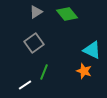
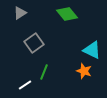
gray triangle: moved 16 px left, 1 px down
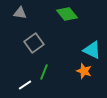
gray triangle: rotated 40 degrees clockwise
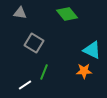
gray square: rotated 24 degrees counterclockwise
orange star: rotated 21 degrees counterclockwise
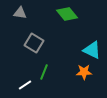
orange star: moved 1 px down
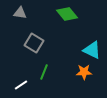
white line: moved 4 px left
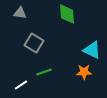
green diamond: rotated 35 degrees clockwise
green line: rotated 49 degrees clockwise
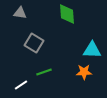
cyan triangle: rotated 24 degrees counterclockwise
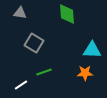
orange star: moved 1 px right, 1 px down
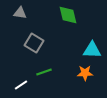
green diamond: moved 1 px right, 1 px down; rotated 10 degrees counterclockwise
